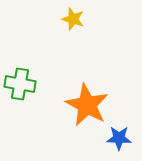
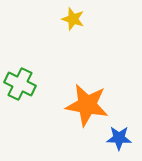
green cross: rotated 16 degrees clockwise
orange star: rotated 18 degrees counterclockwise
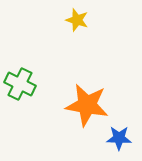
yellow star: moved 4 px right, 1 px down
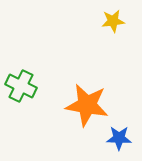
yellow star: moved 36 px right, 1 px down; rotated 25 degrees counterclockwise
green cross: moved 1 px right, 2 px down
